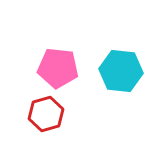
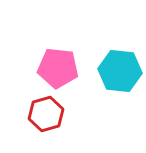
cyan hexagon: moved 1 px left
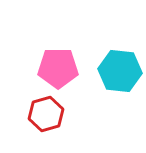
pink pentagon: rotated 6 degrees counterclockwise
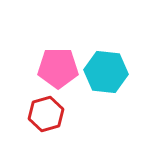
cyan hexagon: moved 14 px left, 1 px down
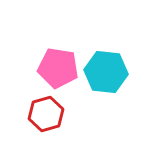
pink pentagon: rotated 9 degrees clockwise
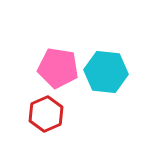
red hexagon: rotated 8 degrees counterclockwise
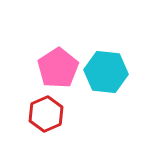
pink pentagon: rotated 30 degrees clockwise
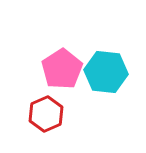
pink pentagon: moved 4 px right, 1 px down
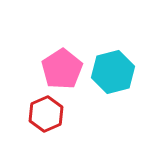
cyan hexagon: moved 7 px right; rotated 21 degrees counterclockwise
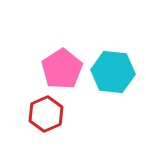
cyan hexagon: rotated 21 degrees clockwise
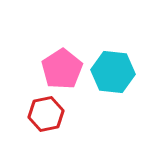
red hexagon: rotated 12 degrees clockwise
